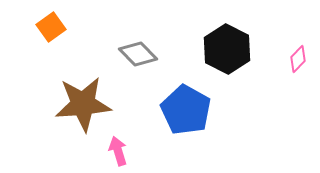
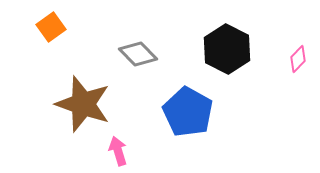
brown star: rotated 24 degrees clockwise
blue pentagon: moved 2 px right, 2 px down
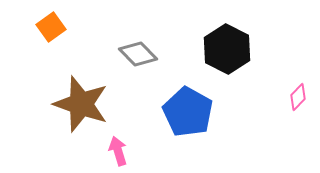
pink diamond: moved 38 px down
brown star: moved 2 px left
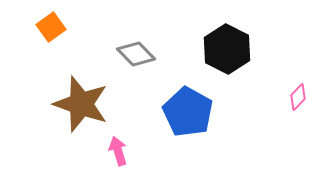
gray diamond: moved 2 px left
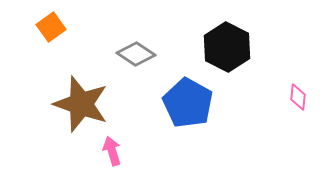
black hexagon: moved 2 px up
gray diamond: rotated 12 degrees counterclockwise
pink diamond: rotated 40 degrees counterclockwise
blue pentagon: moved 9 px up
pink arrow: moved 6 px left
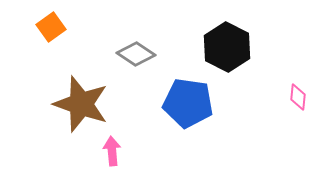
blue pentagon: rotated 21 degrees counterclockwise
pink arrow: rotated 12 degrees clockwise
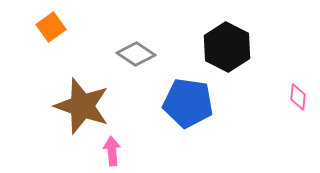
brown star: moved 1 px right, 2 px down
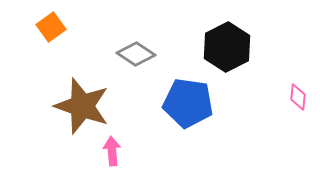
black hexagon: rotated 6 degrees clockwise
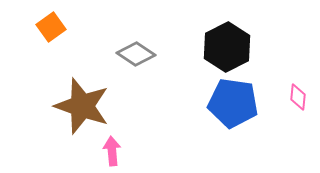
blue pentagon: moved 45 px right
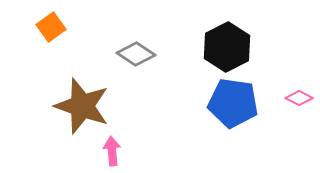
pink diamond: moved 1 px right, 1 px down; rotated 68 degrees counterclockwise
